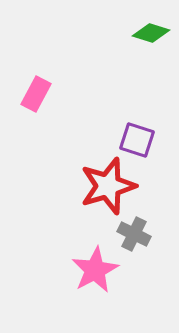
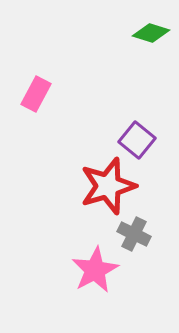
purple square: rotated 21 degrees clockwise
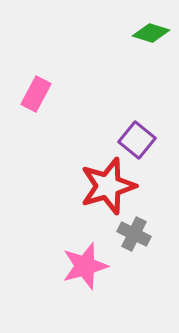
pink star: moved 10 px left, 4 px up; rotated 12 degrees clockwise
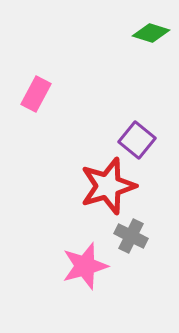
gray cross: moved 3 px left, 2 px down
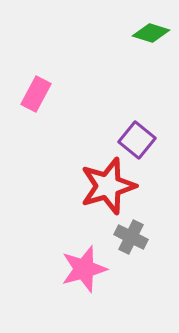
gray cross: moved 1 px down
pink star: moved 1 px left, 3 px down
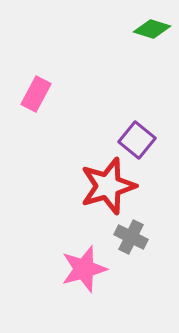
green diamond: moved 1 px right, 4 px up
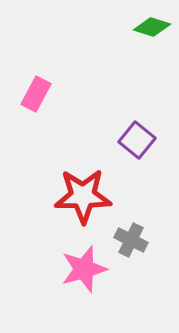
green diamond: moved 2 px up
red star: moved 25 px left, 10 px down; rotated 16 degrees clockwise
gray cross: moved 3 px down
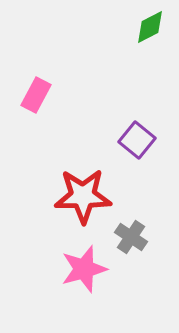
green diamond: moved 2 px left; rotated 45 degrees counterclockwise
pink rectangle: moved 1 px down
gray cross: moved 3 px up; rotated 8 degrees clockwise
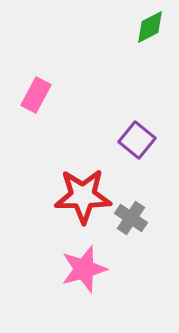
gray cross: moved 19 px up
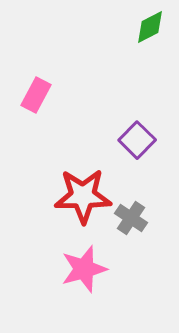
purple square: rotated 6 degrees clockwise
